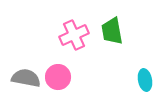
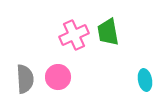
green trapezoid: moved 4 px left, 1 px down
gray semicircle: moved 1 px left, 1 px down; rotated 76 degrees clockwise
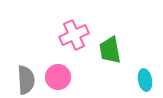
green trapezoid: moved 2 px right, 18 px down
gray semicircle: moved 1 px right, 1 px down
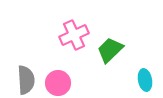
green trapezoid: rotated 56 degrees clockwise
pink circle: moved 6 px down
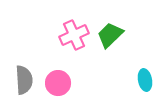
green trapezoid: moved 15 px up
gray semicircle: moved 2 px left
